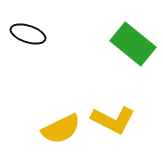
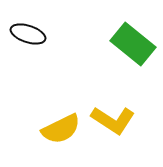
yellow L-shape: rotated 6 degrees clockwise
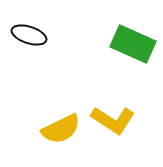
black ellipse: moved 1 px right, 1 px down
green rectangle: rotated 15 degrees counterclockwise
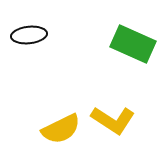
black ellipse: rotated 24 degrees counterclockwise
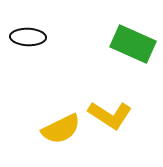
black ellipse: moved 1 px left, 2 px down; rotated 8 degrees clockwise
yellow L-shape: moved 3 px left, 5 px up
